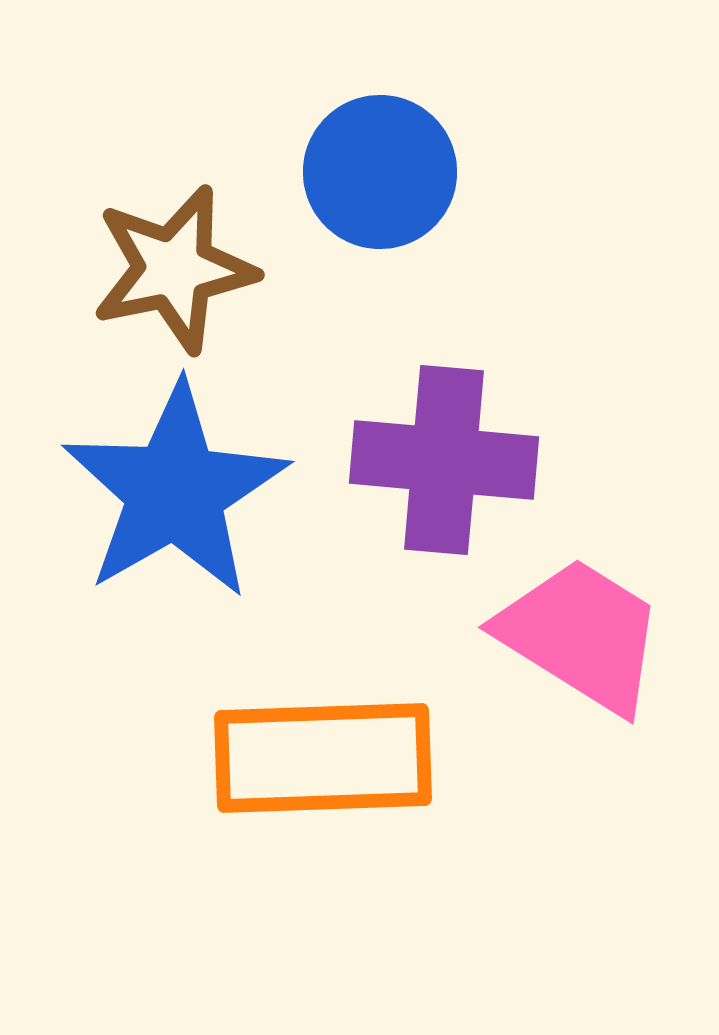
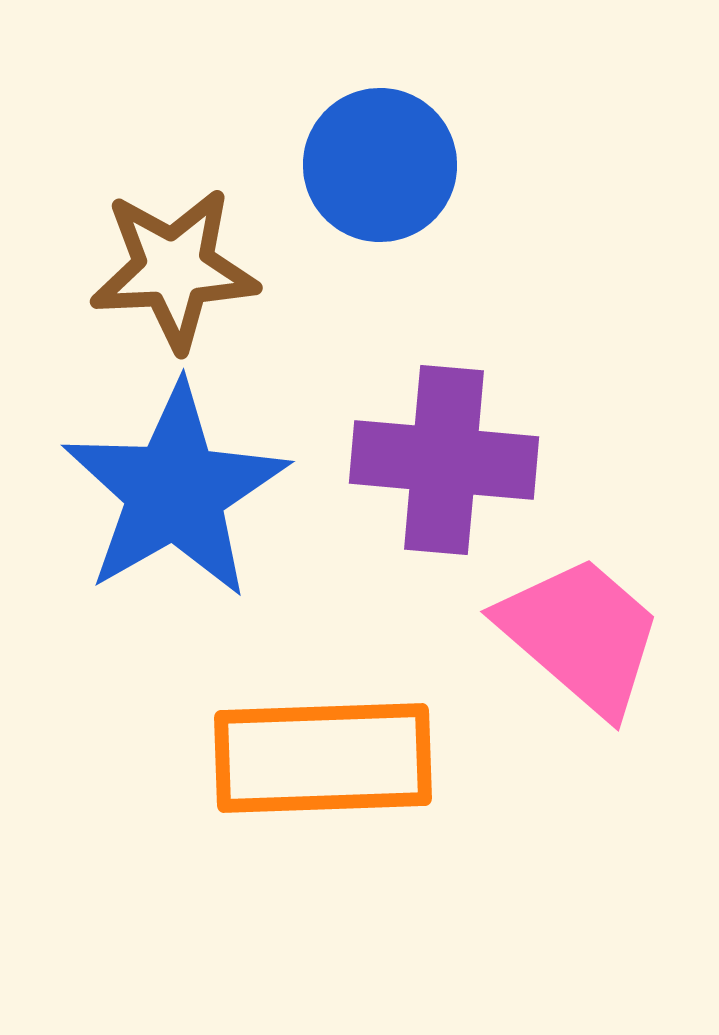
blue circle: moved 7 px up
brown star: rotated 9 degrees clockwise
pink trapezoid: rotated 9 degrees clockwise
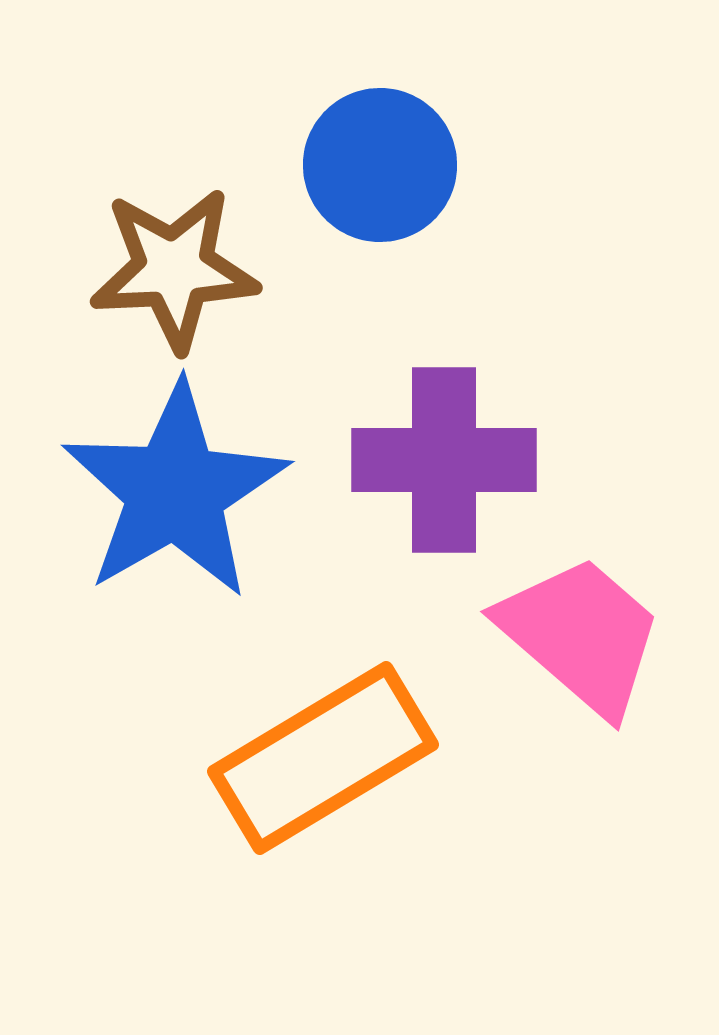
purple cross: rotated 5 degrees counterclockwise
orange rectangle: rotated 29 degrees counterclockwise
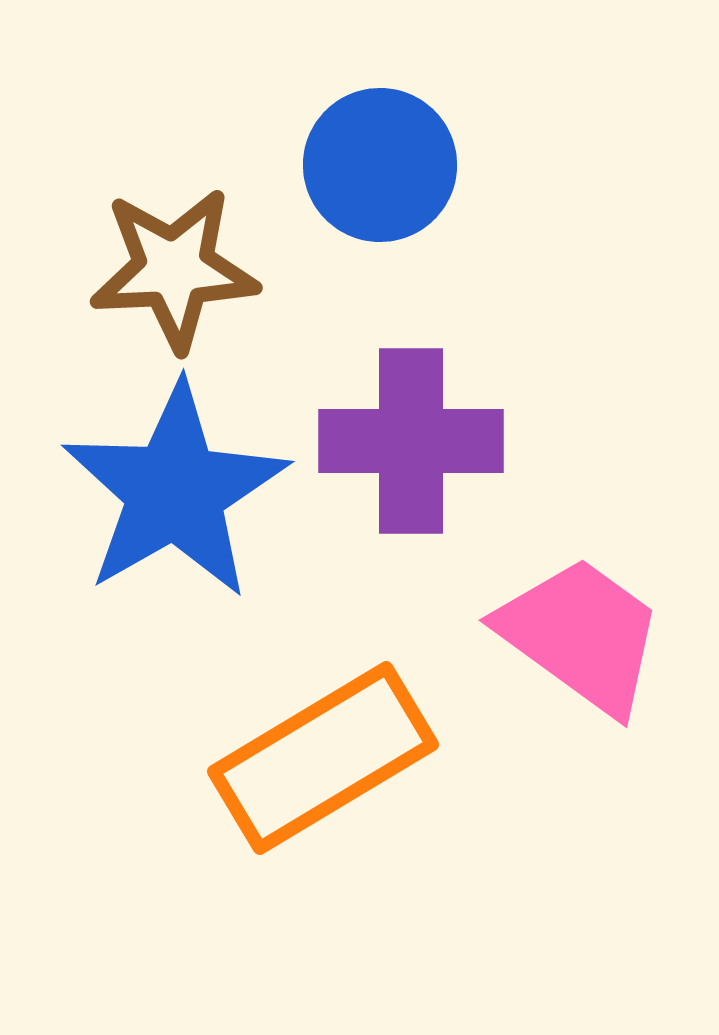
purple cross: moved 33 px left, 19 px up
pink trapezoid: rotated 5 degrees counterclockwise
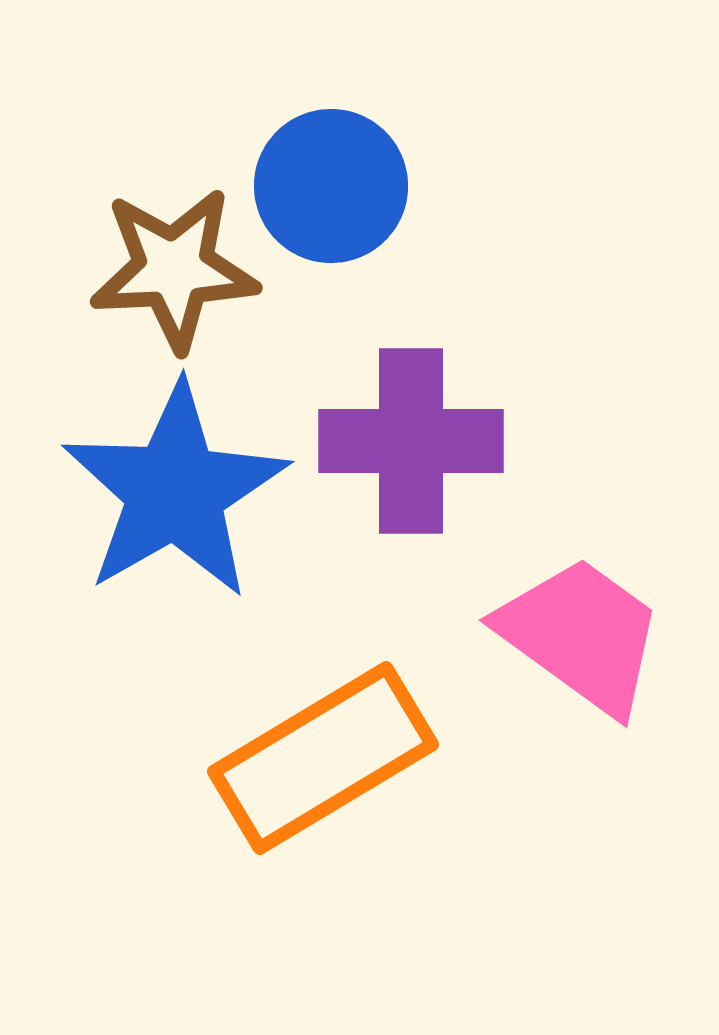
blue circle: moved 49 px left, 21 px down
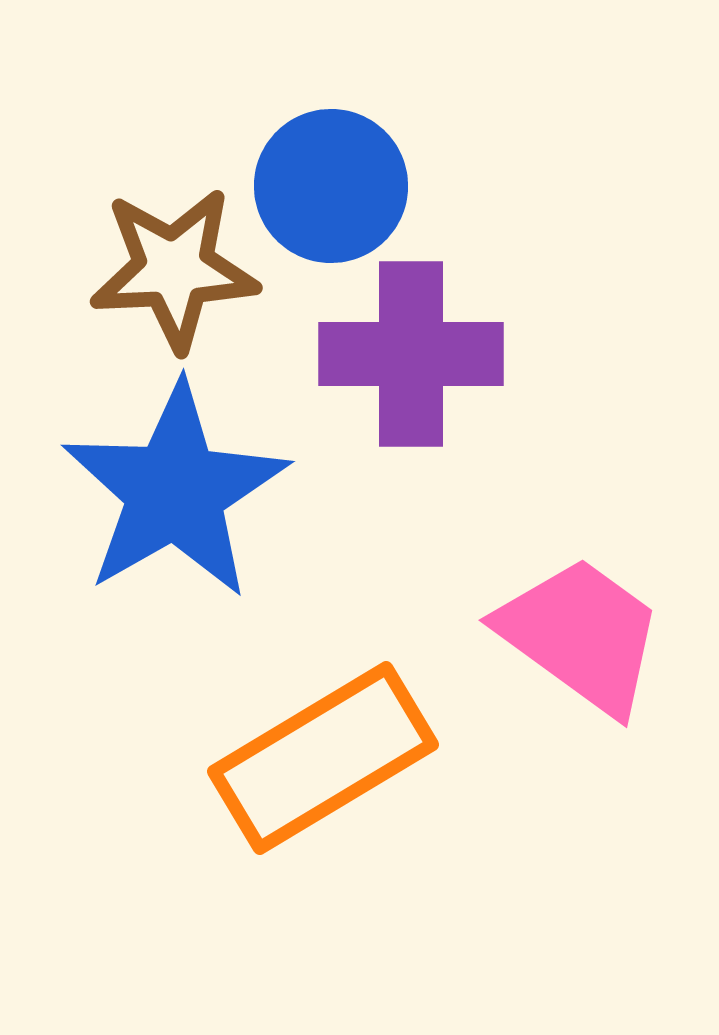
purple cross: moved 87 px up
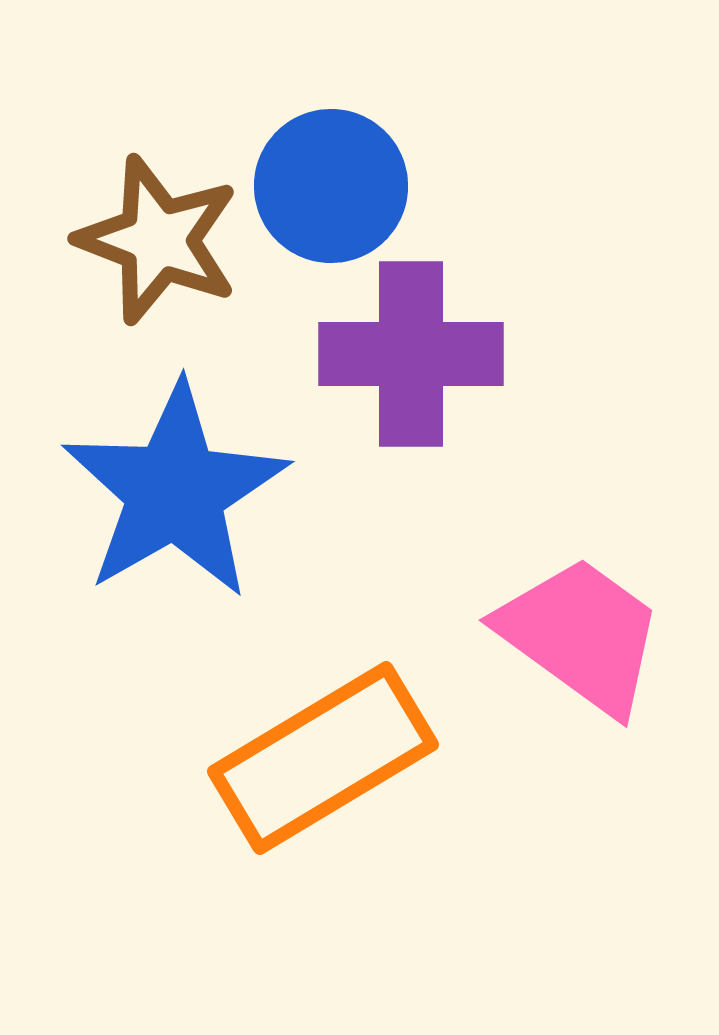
brown star: moved 16 px left, 29 px up; rotated 24 degrees clockwise
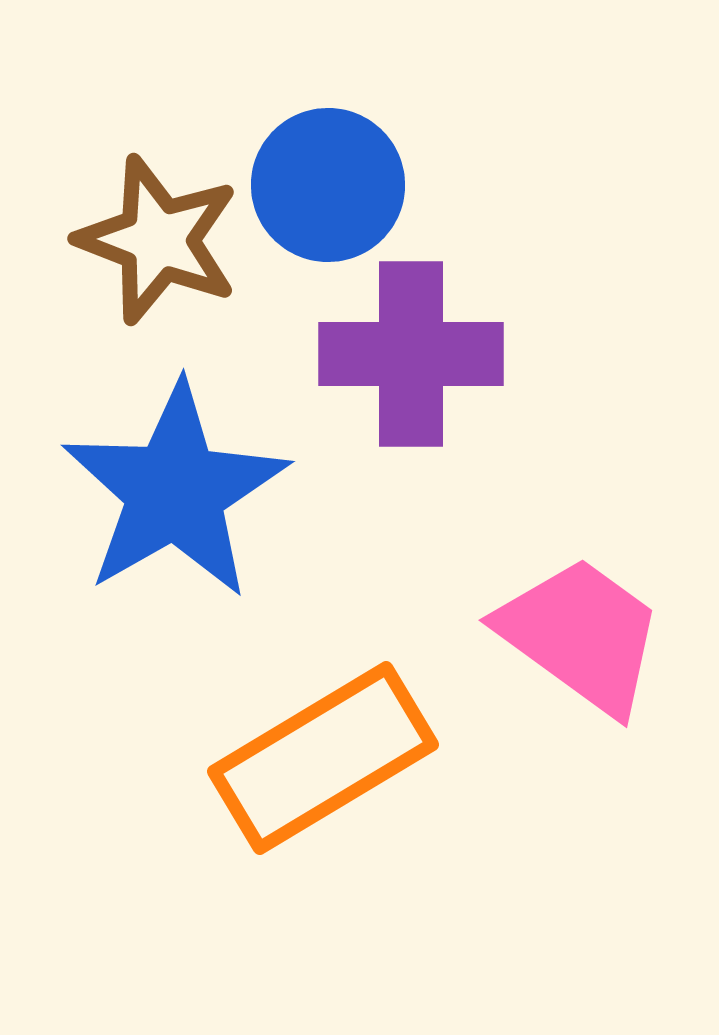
blue circle: moved 3 px left, 1 px up
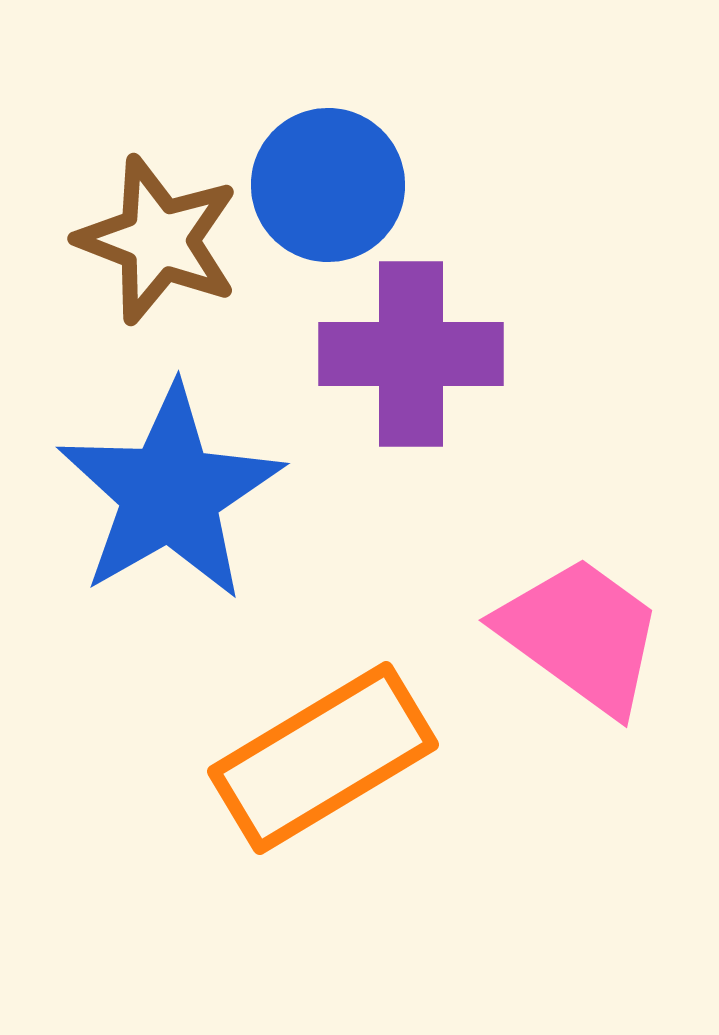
blue star: moved 5 px left, 2 px down
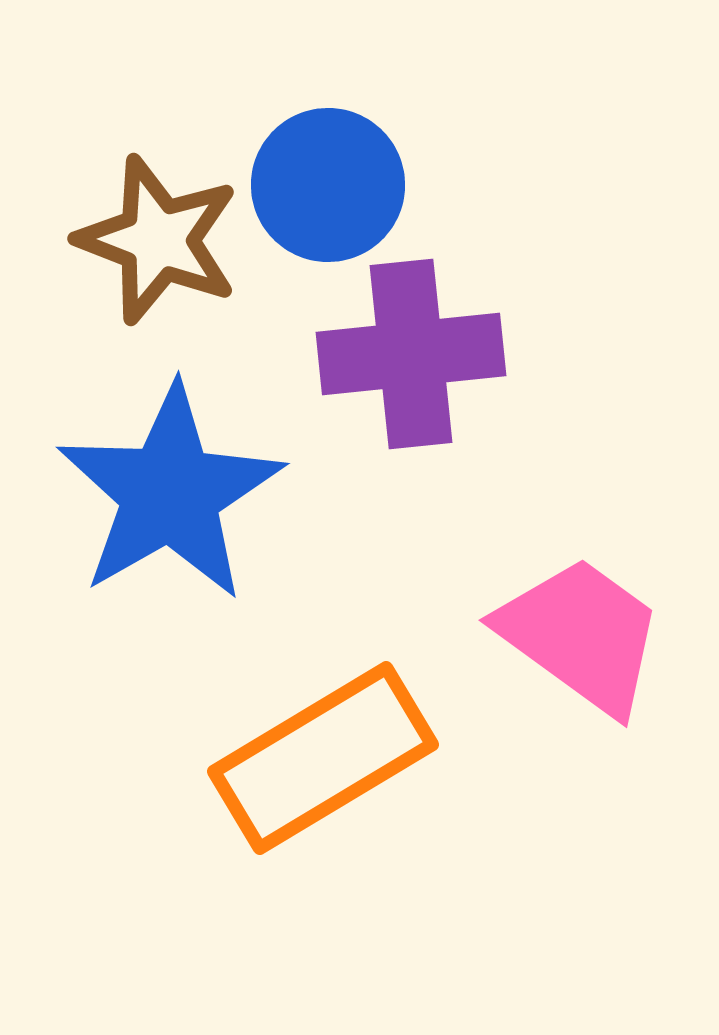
purple cross: rotated 6 degrees counterclockwise
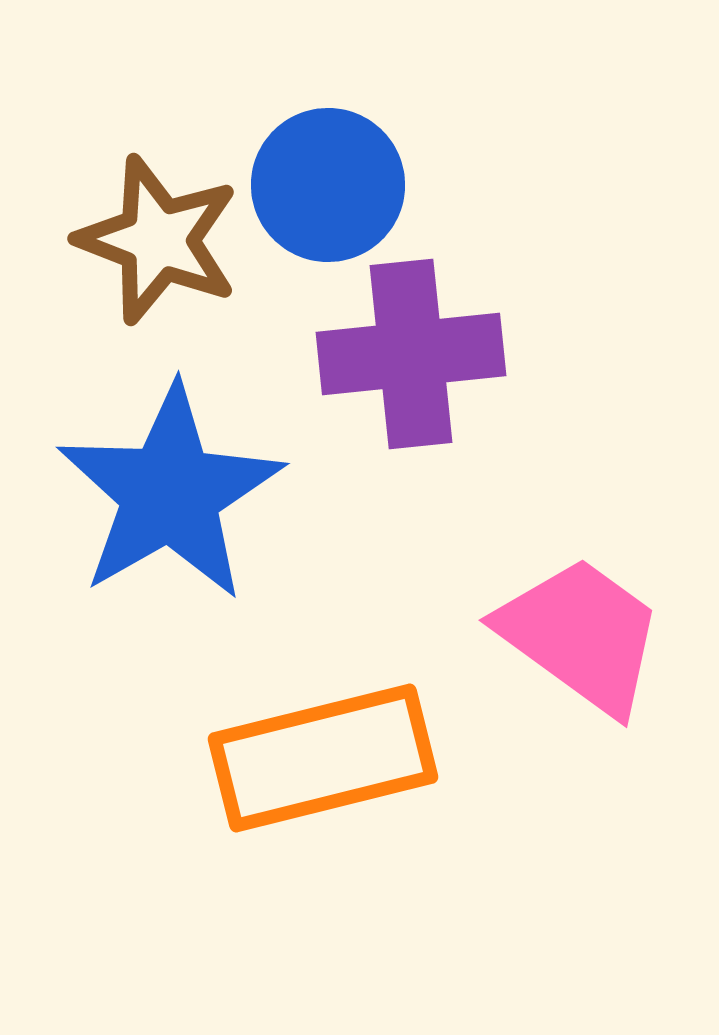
orange rectangle: rotated 17 degrees clockwise
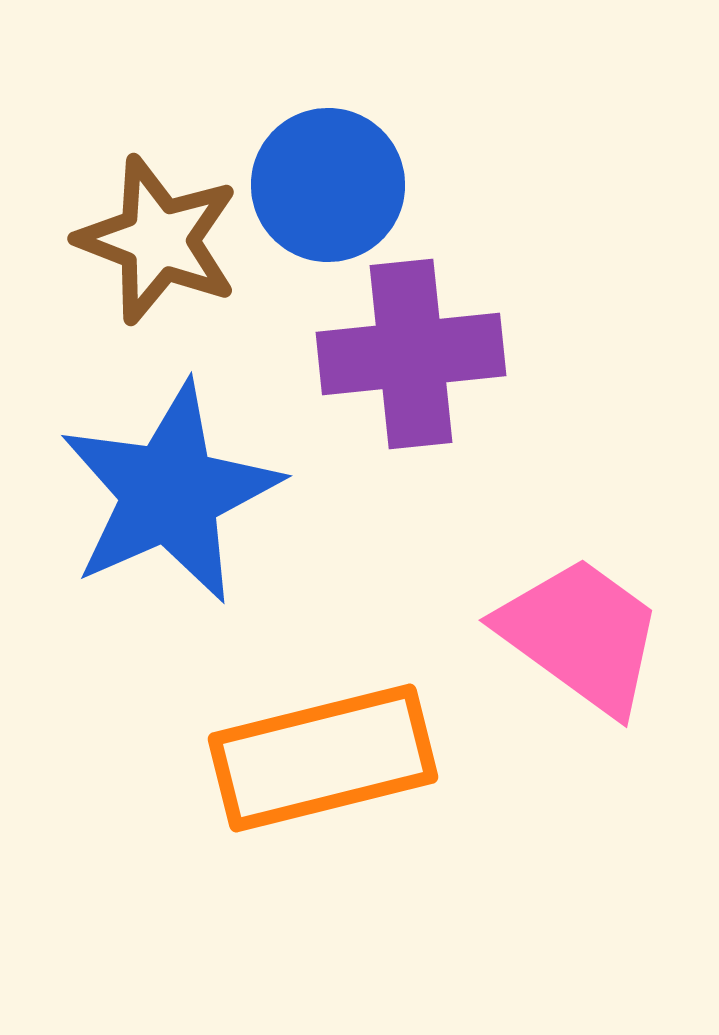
blue star: rotated 6 degrees clockwise
